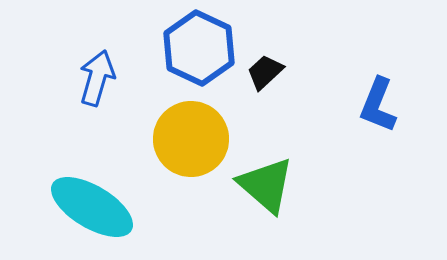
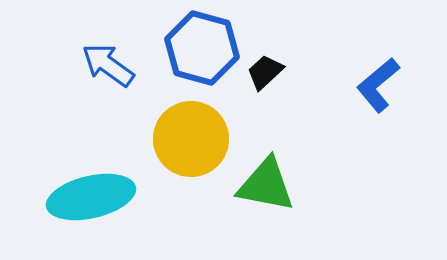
blue hexagon: moved 3 px right; rotated 10 degrees counterclockwise
blue arrow: moved 11 px right, 13 px up; rotated 70 degrees counterclockwise
blue L-shape: moved 20 px up; rotated 28 degrees clockwise
green triangle: rotated 30 degrees counterclockwise
cyan ellipse: moved 1 px left, 10 px up; rotated 44 degrees counterclockwise
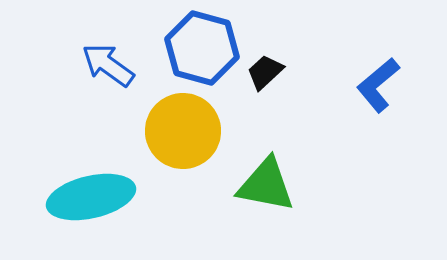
yellow circle: moved 8 px left, 8 px up
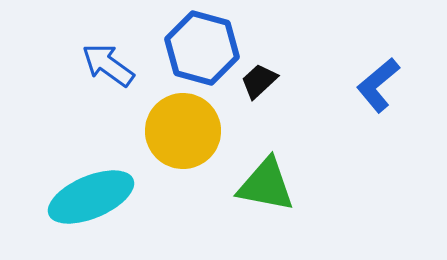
black trapezoid: moved 6 px left, 9 px down
cyan ellipse: rotated 10 degrees counterclockwise
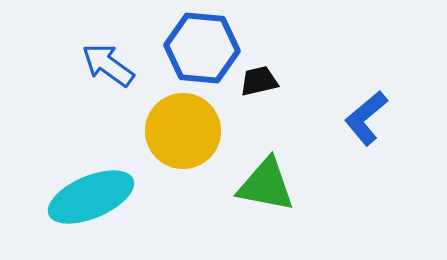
blue hexagon: rotated 10 degrees counterclockwise
black trapezoid: rotated 30 degrees clockwise
blue L-shape: moved 12 px left, 33 px down
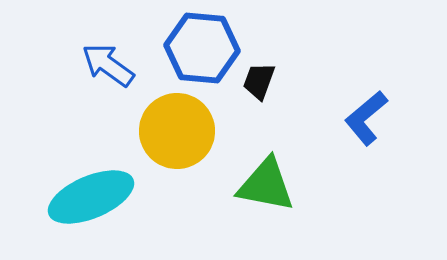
black trapezoid: rotated 57 degrees counterclockwise
yellow circle: moved 6 px left
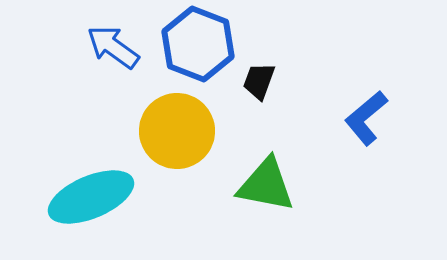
blue hexagon: moved 4 px left, 4 px up; rotated 16 degrees clockwise
blue arrow: moved 5 px right, 18 px up
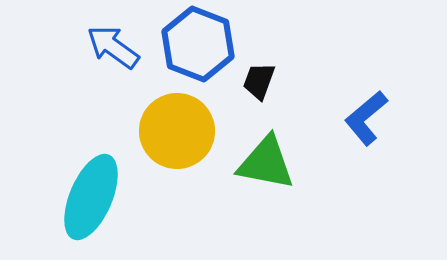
green triangle: moved 22 px up
cyan ellipse: rotated 44 degrees counterclockwise
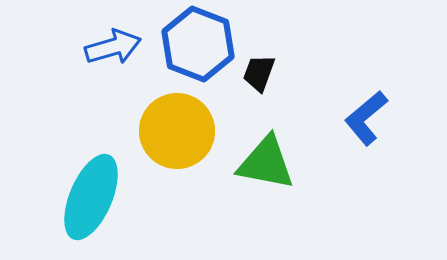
blue arrow: rotated 128 degrees clockwise
black trapezoid: moved 8 px up
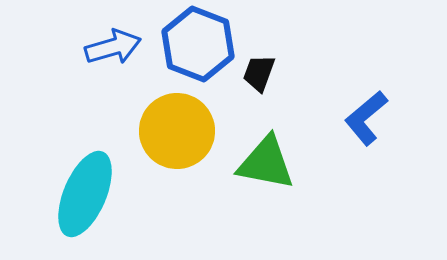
cyan ellipse: moved 6 px left, 3 px up
